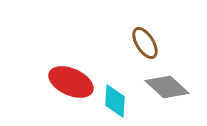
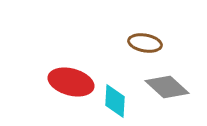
brown ellipse: rotated 48 degrees counterclockwise
red ellipse: rotated 9 degrees counterclockwise
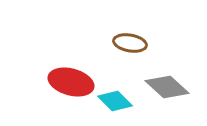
brown ellipse: moved 15 px left
cyan diamond: rotated 48 degrees counterclockwise
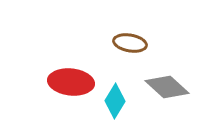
red ellipse: rotated 9 degrees counterclockwise
cyan diamond: rotated 76 degrees clockwise
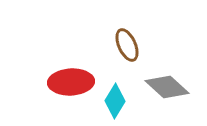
brown ellipse: moved 3 px left, 2 px down; rotated 56 degrees clockwise
red ellipse: rotated 9 degrees counterclockwise
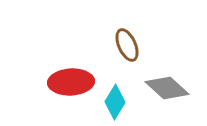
gray diamond: moved 1 px down
cyan diamond: moved 1 px down
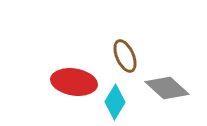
brown ellipse: moved 2 px left, 11 px down
red ellipse: moved 3 px right; rotated 12 degrees clockwise
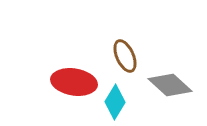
gray diamond: moved 3 px right, 3 px up
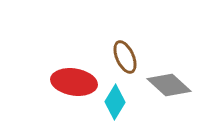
brown ellipse: moved 1 px down
gray diamond: moved 1 px left
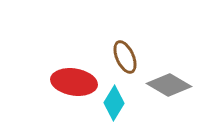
gray diamond: rotated 12 degrees counterclockwise
cyan diamond: moved 1 px left, 1 px down
